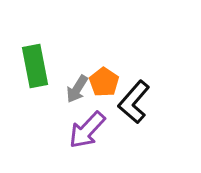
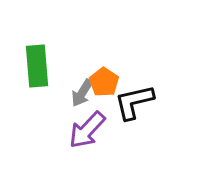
green rectangle: moved 2 px right; rotated 6 degrees clockwise
gray arrow: moved 5 px right, 4 px down
black L-shape: rotated 36 degrees clockwise
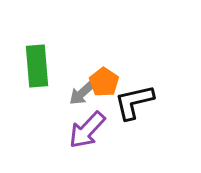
gray arrow: rotated 16 degrees clockwise
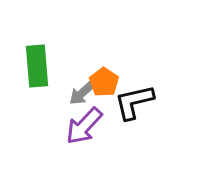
purple arrow: moved 3 px left, 4 px up
